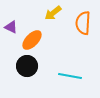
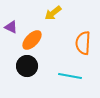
orange semicircle: moved 20 px down
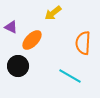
black circle: moved 9 px left
cyan line: rotated 20 degrees clockwise
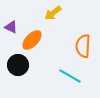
orange semicircle: moved 3 px down
black circle: moved 1 px up
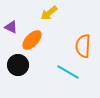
yellow arrow: moved 4 px left
cyan line: moved 2 px left, 4 px up
